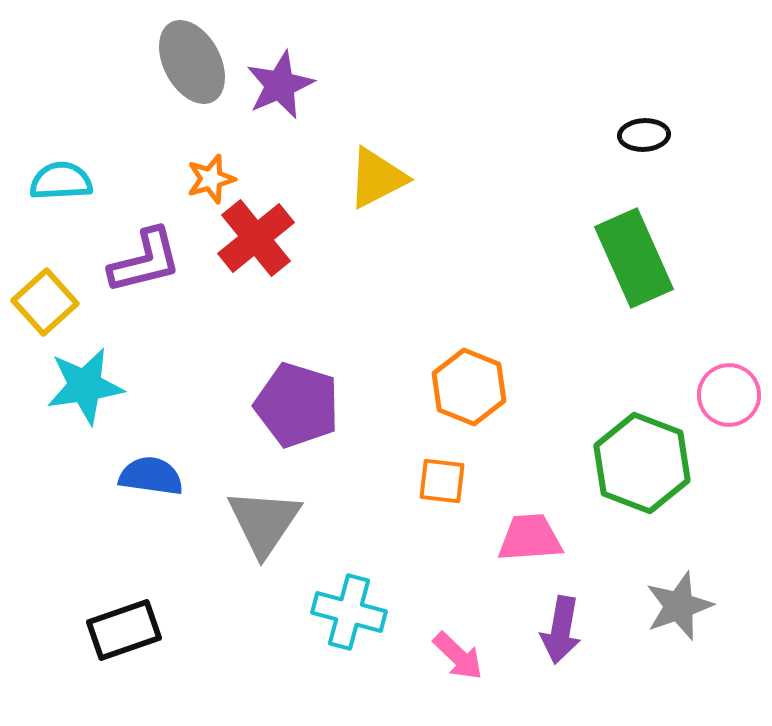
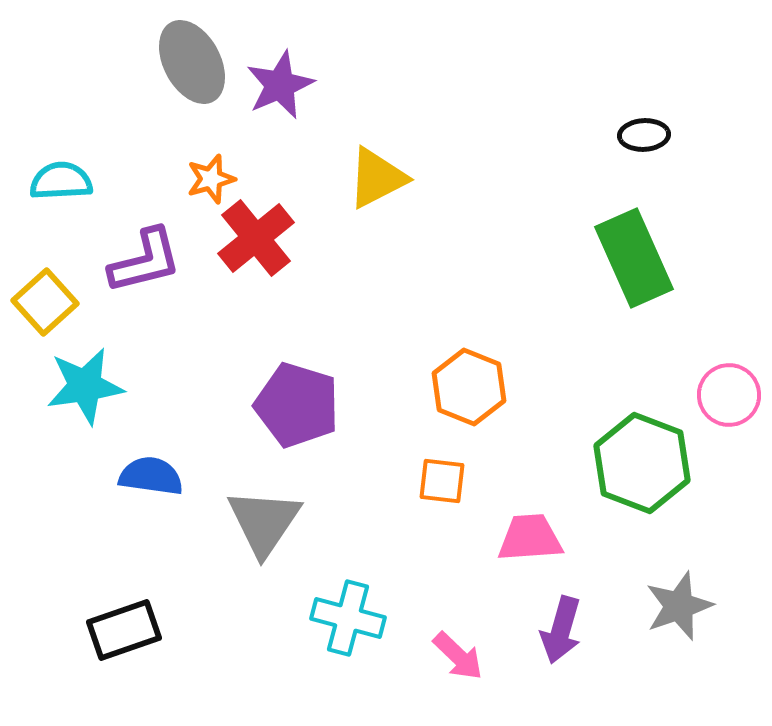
cyan cross: moved 1 px left, 6 px down
purple arrow: rotated 6 degrees clockwise
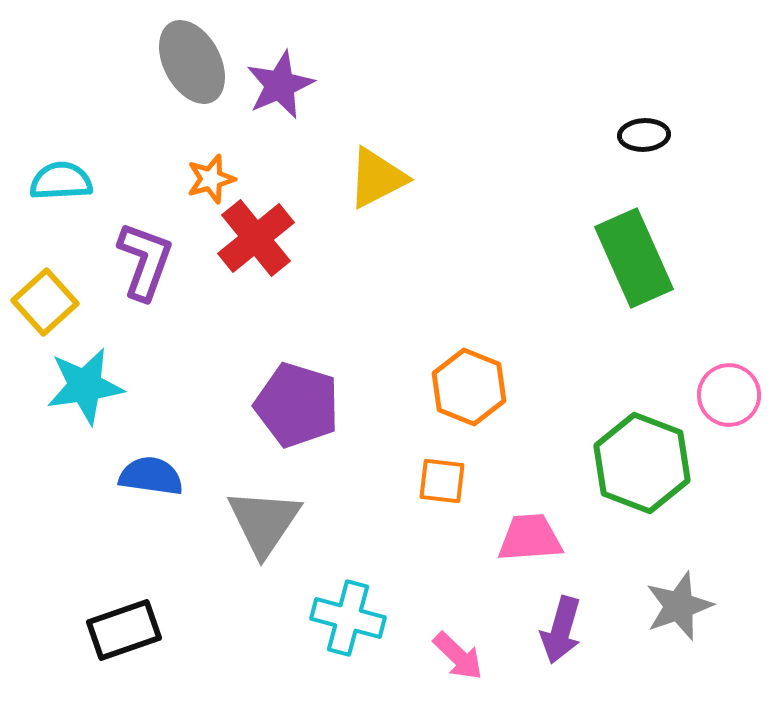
purple L-shape: rotated 56 degrees counterclockwise
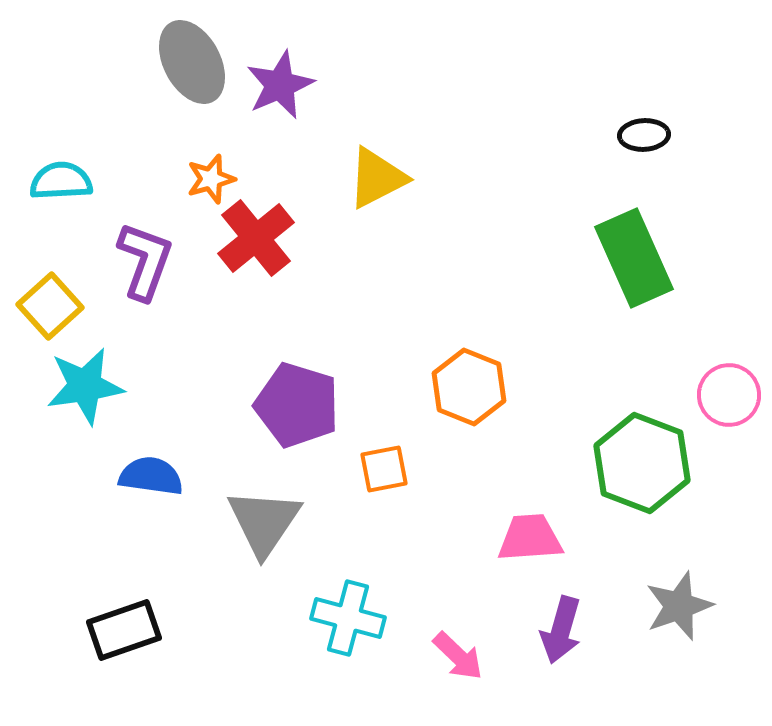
yellow square: moved 5 px right, 4 px down
orange square: moved 58 px left, 12 px up; rotated 18 degrees counterclockwise
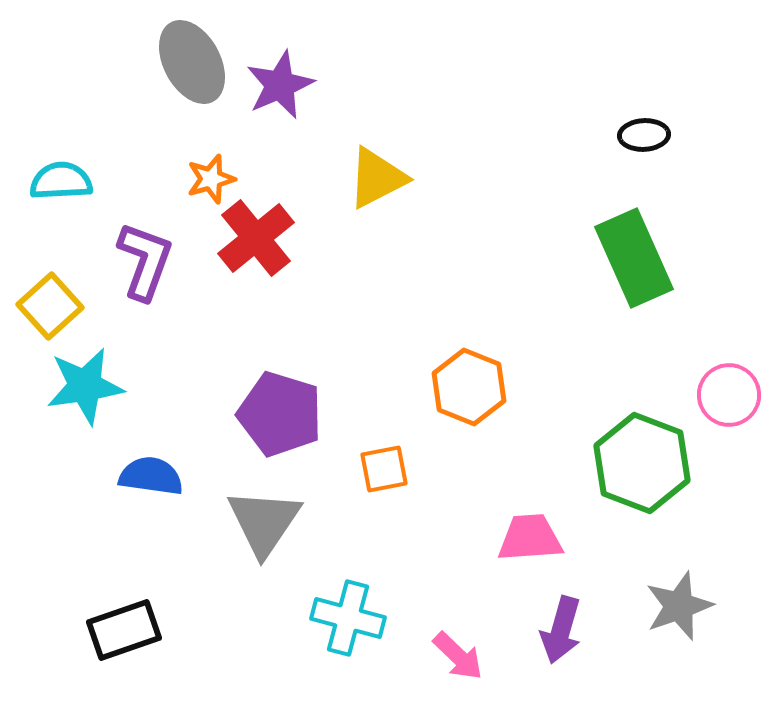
purple pentagon: moved 17 px left, 9 px down
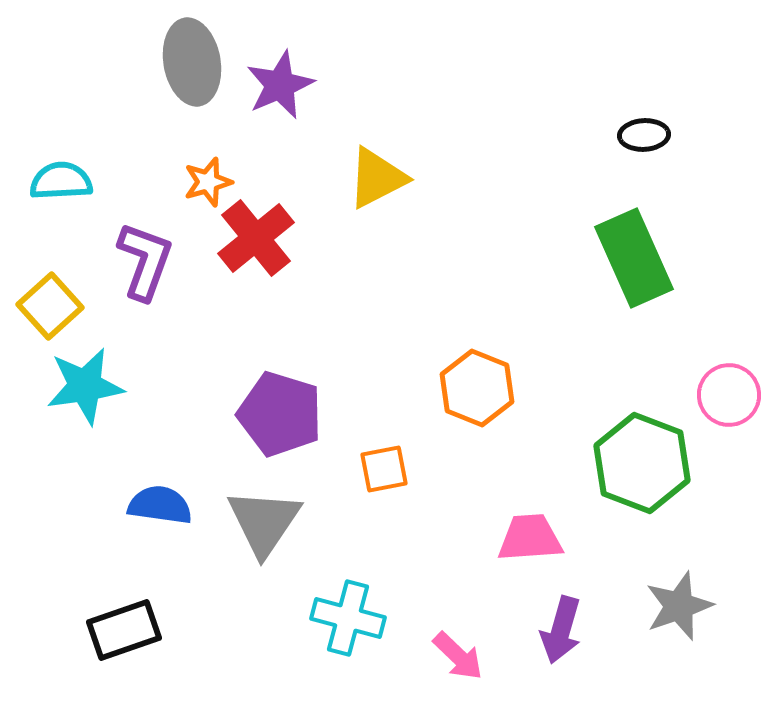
gray ellipse: rotated 18 degrees clockwise
orange star: moved 3 px left, 3 px down
orange hexagon: moved 8 px right, 1 px down
blue semicircle: moved 9 px right, 29 px down
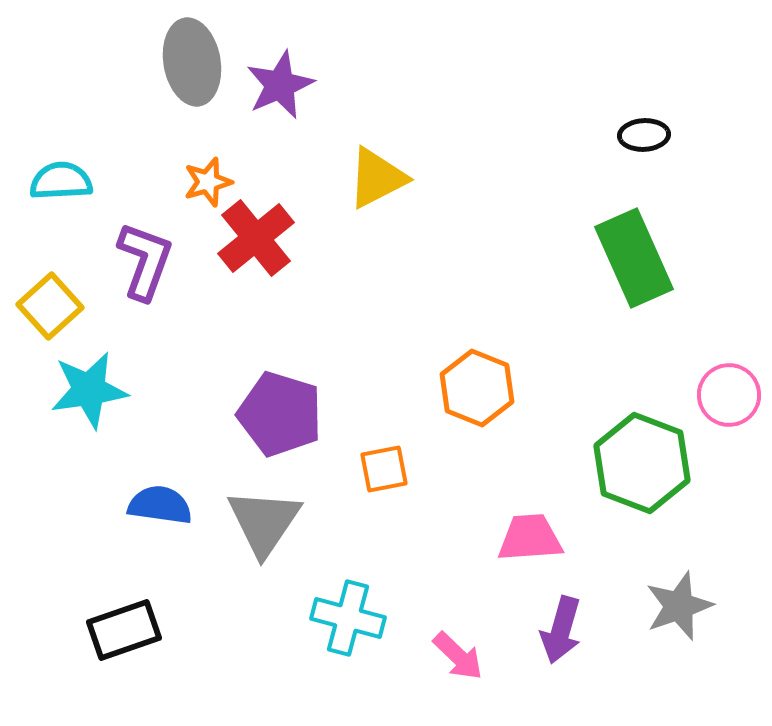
cyan star: moved 4 px right, 4 px down
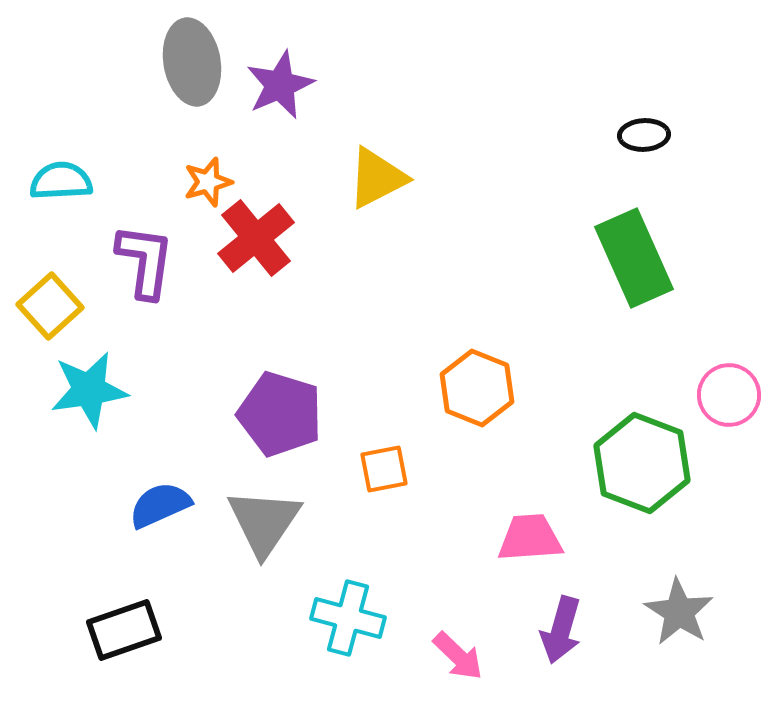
purple L-shape: rotated 12 degrees counterclockwise
blue semicircle: rotated 32 degrees counterclockwise
gray star: moved 6 px down; rotated 20 degrees counterclockwise
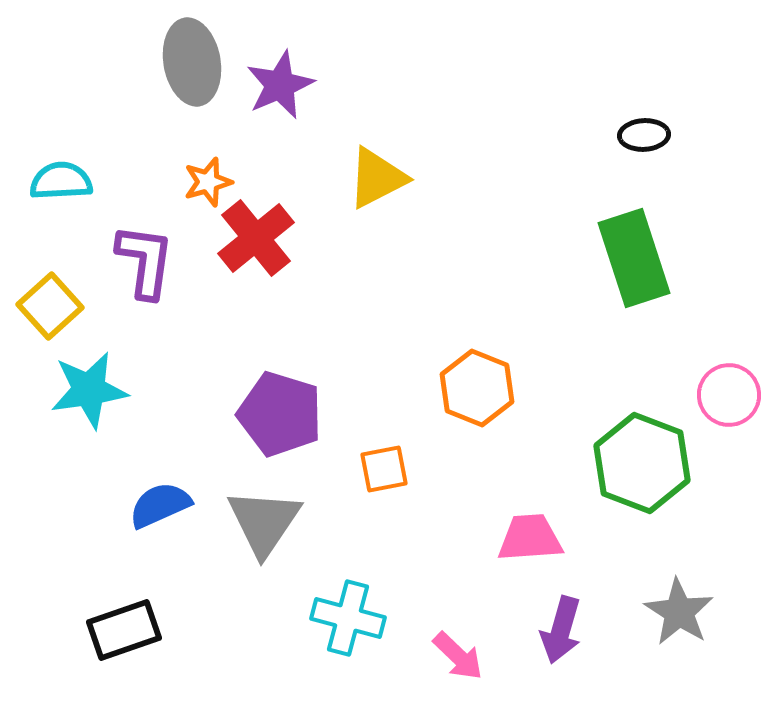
green rectangle: rotated 6 degrees clockwise
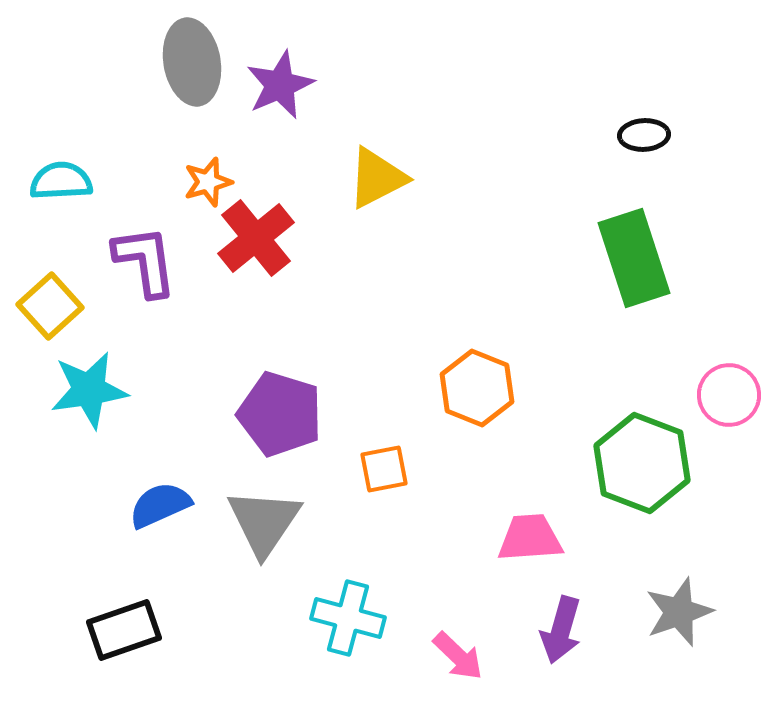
purple L-shape: rotated 16 degrees counterclockwise
gray star: rotated 20 degrees clockwise
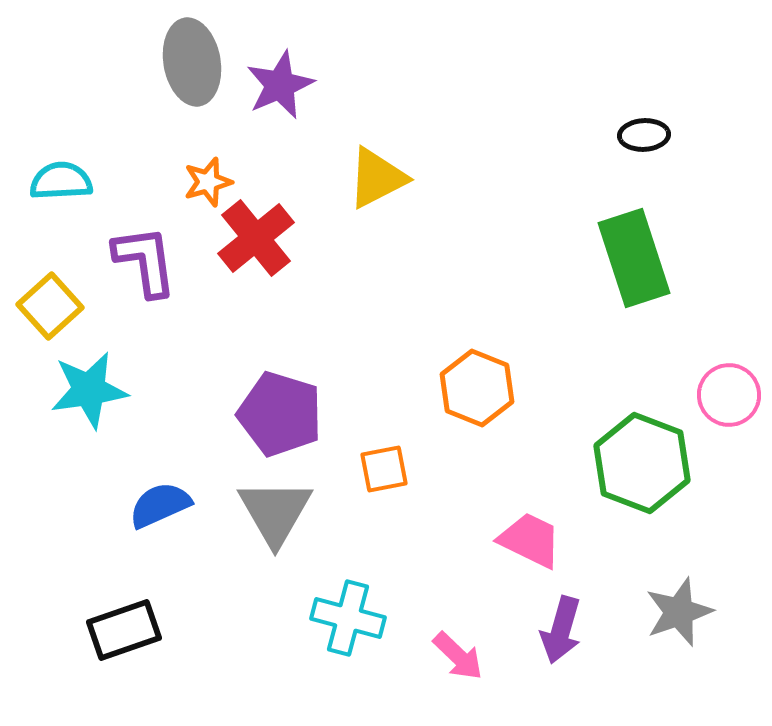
gray triangle: moved 11 px right, 10 px up; rotated 4 degrees counterclockwise
pink trapezoid: moved 2 px down; rotated 30 degrees clockwise
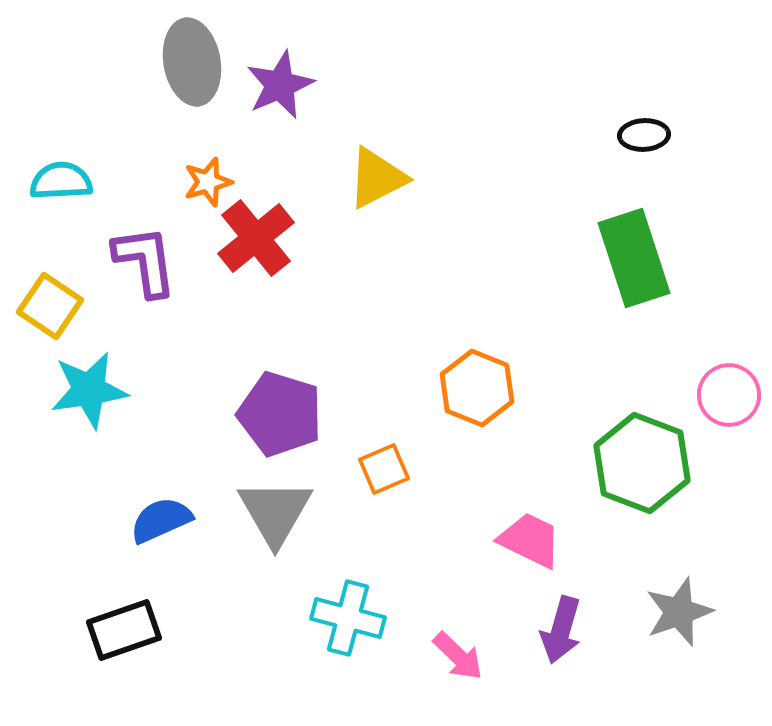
yellow square: rotated 14 degrees counterclockwise
orange square: rotated 12 degrees counterclockwise
blue semicircle: moved 1 px right, 15 px down
